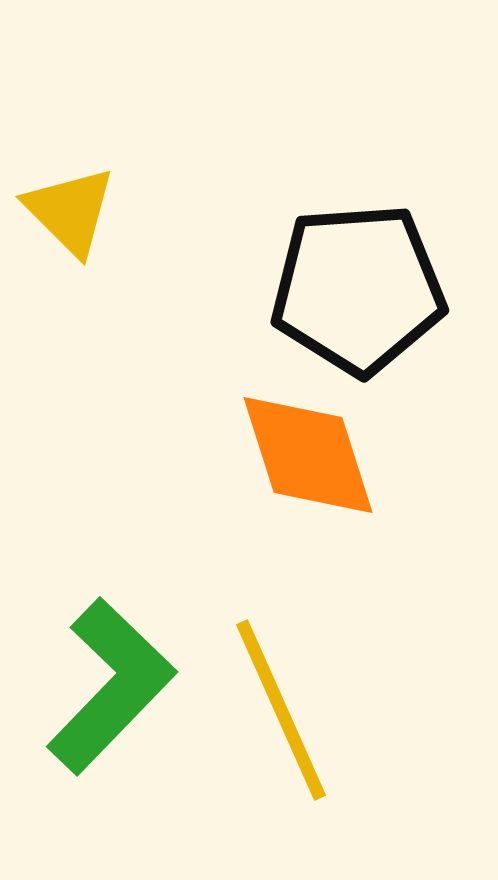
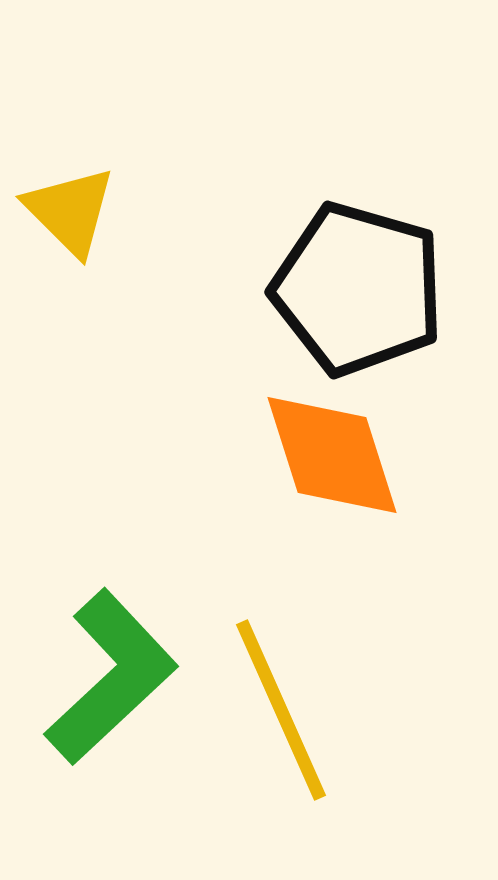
black pentagon: rotated 20 degrees clockwise
orange diamond: moved 24 px right
green L-shape: moved 9 px up; rotated 3 degrees clockwise
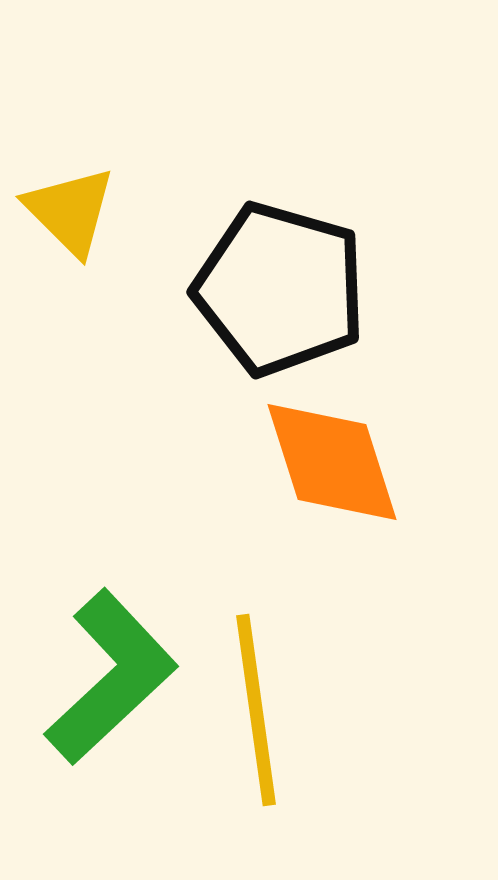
black pentagon: moved 78 px left
orange diamond: moved 7 px down
yellow line: moved 25 px left; rotated 16 degrees clockwise
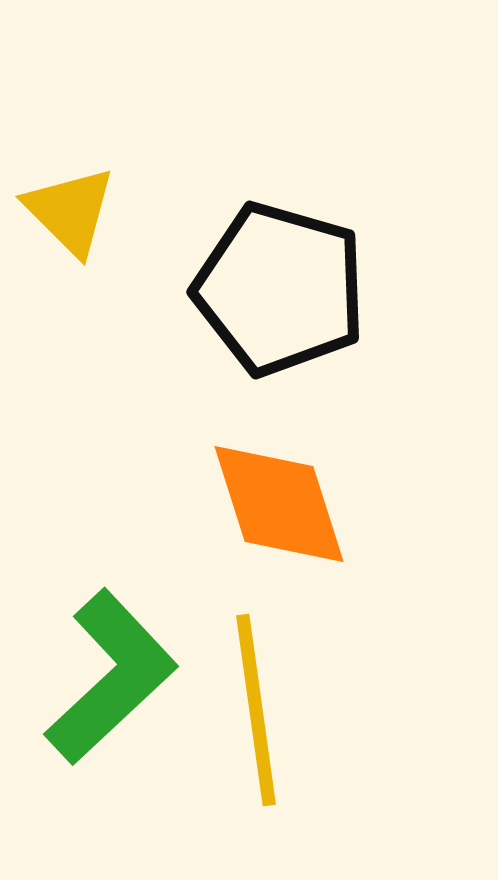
orange diamond: moved 53 px left, 42 px down
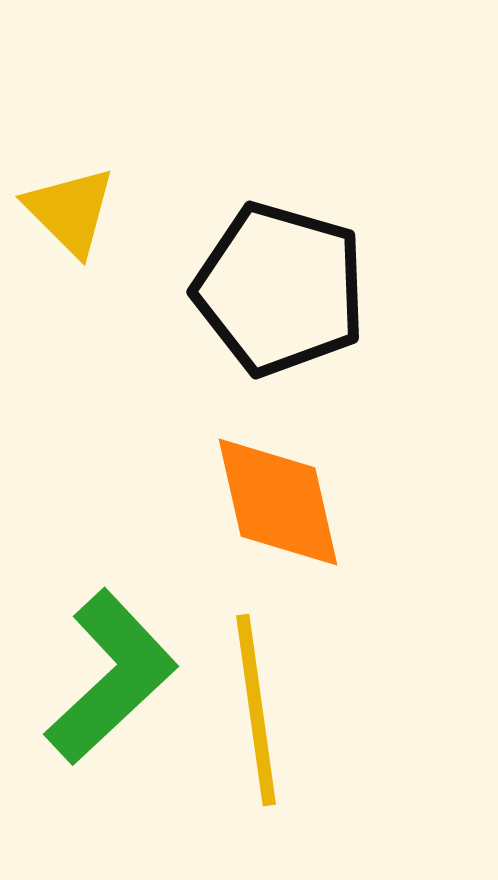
orange diamond: moved 1 px left, 2 px up; rotated 5 degrees clockwise
